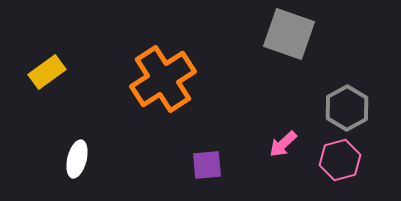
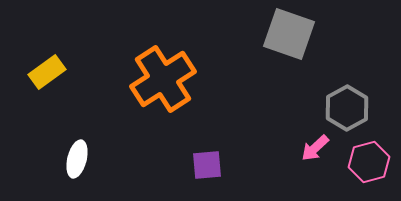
pink arrow: moved 32 px right, 4 px down
pink hexagon: moved 29 px right, 2 px down
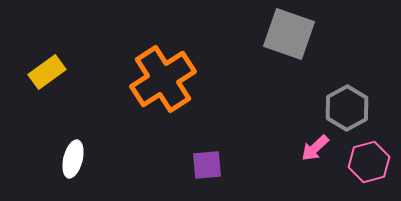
white ellipse: moved 4 px left
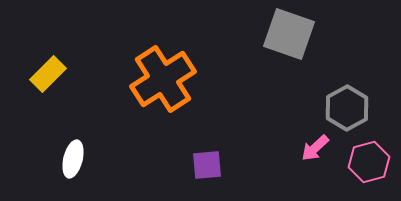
yellow rectangle: moved 1 px right, 2 px down; rotated 9 degrees counterclockwise
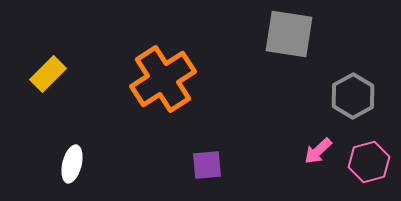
gray square: rotated 10 degrees counterclockwise
gray hexagon: moved 6 px right, 12 px up
pink arrow: moved 3 px right, 3 px down
white ellipse: moved 1 px left, 5 px down
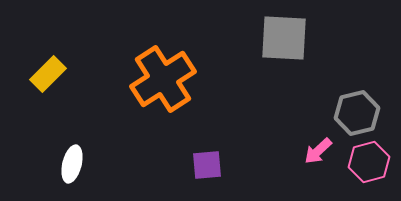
gray square: moved 5 px left, 4 px down; rotated 6 degrees counterclockwise
gray hexagon: moved 4 px right, 17 px down; rotated 15 degrees clockwise
